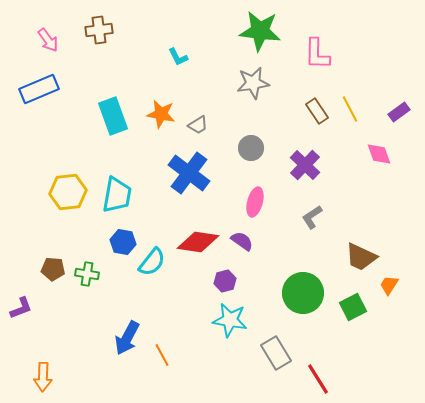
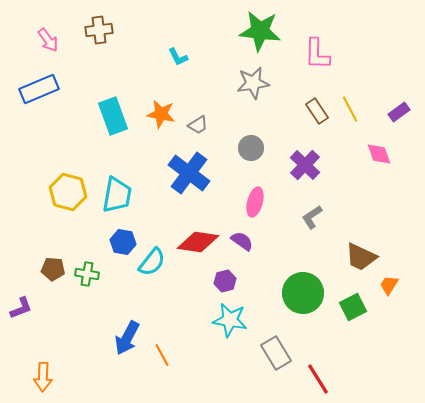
yellow hexagon: rotated 21 degrees clockwise
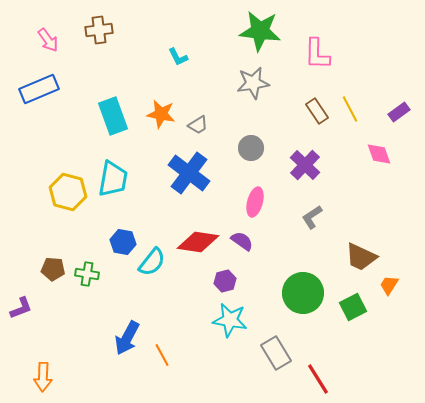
cyan trapezoid: moved 4 px left, 16 px up
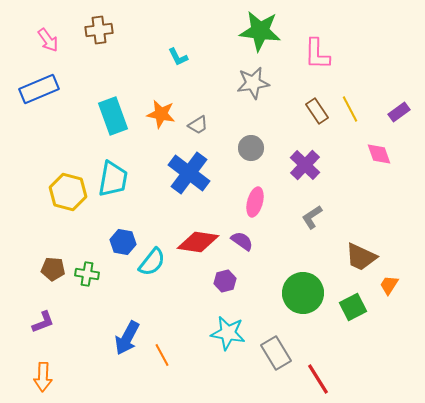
purple L-shape: moved 22 px right, 14 px down
cyan star: moved 2 px left, 13 px down
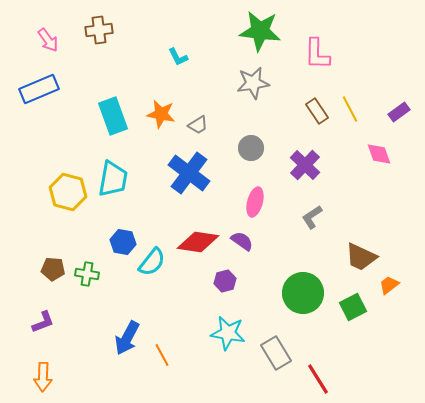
orange trapezoid: rotated 20 degrees clockwise
